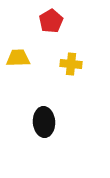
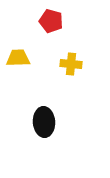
red pentagon: rotated 25 degrees counterclockwise
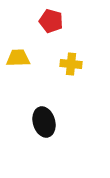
black ellipse: rotated 12 degrees counterclockwise
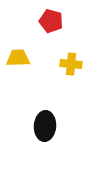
black ellipse: moved 1 px right, 4 px down; rotated 20 degrees clockwise
